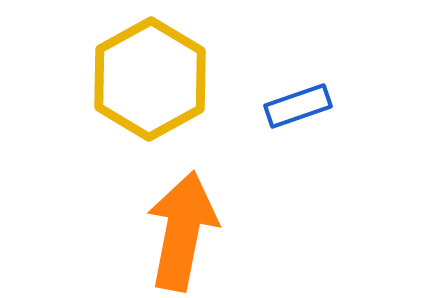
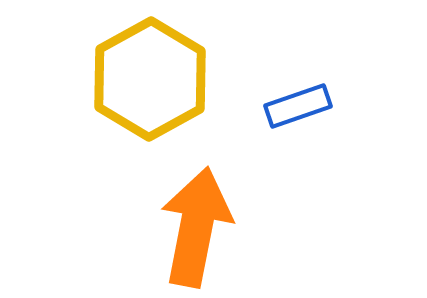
orange arrow: moved 14 px right, 4 px up
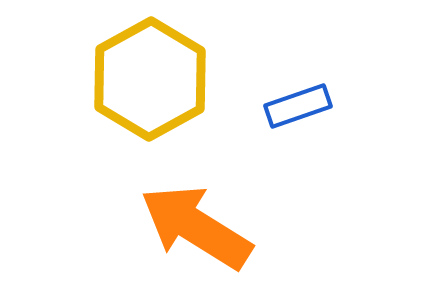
orange arrow: rotated 69 degrees counterclockwise
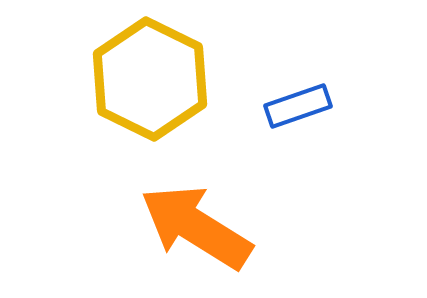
yellow hexagon: rotated 5 degrees counterclockwise
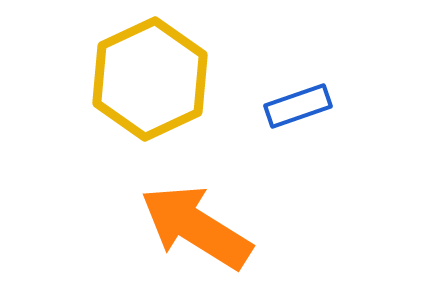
yellow hexagon: rotated 9 degrees clockwise
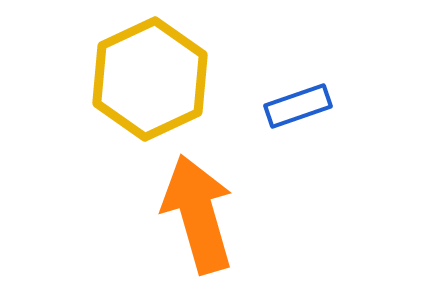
orange arrow: moved 2 px right, 13 px up; rotated 42 degrees clockwise
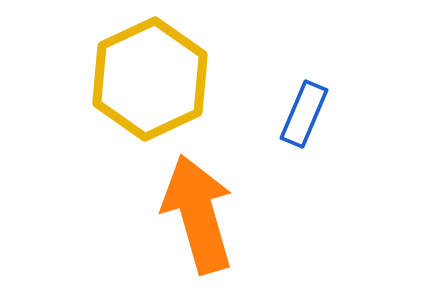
blue rectangle: moved 6 px right, 8 px down; rotated 48 degrees counterclockwise
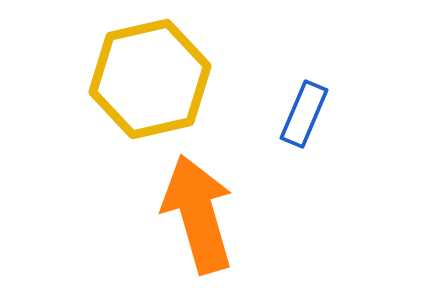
yellow hexagon: rotated 12 degrees clockwise
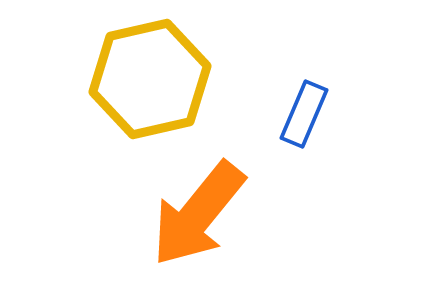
orange arrow: rotated 125 degrees counterclockwise
